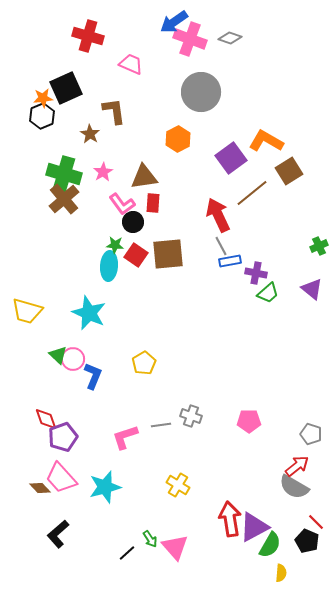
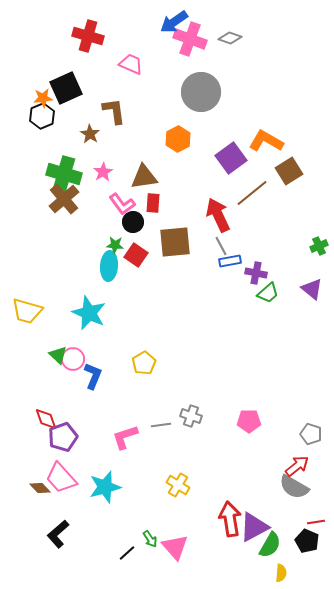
brown square at (168, 254): moved 7 px right, 12 px up
red line at (316, 522): rotated 54 degrees counterclockwise
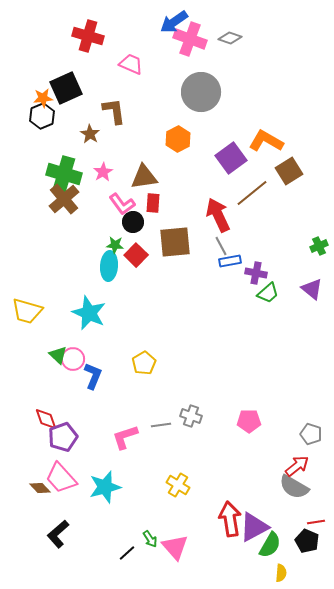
red square at (136, 255): rotated 10 degrees clockwise
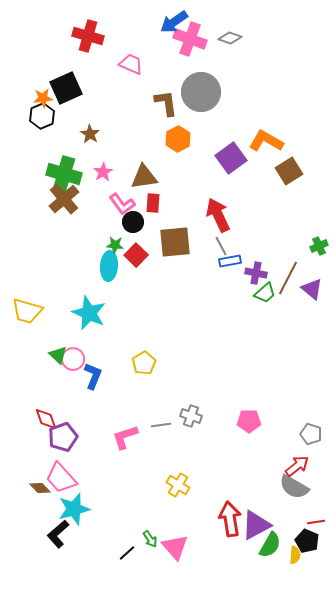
brown L-shape at (114, 111): moved 52 px right, 8 px up
brown line at (252, 193): moved 36 px right, 85 px down; rotated 24 degrees counterclockwise
green trapezoid at (268, 293): moved 3 px left
cyan star at (105, 487): moved 31 px left, 22 px down
purple triangle at (254, 527): moved 2 px right, 2 px up
yellow semicircle at (281, 573): moved 14 px right, 18 px up
